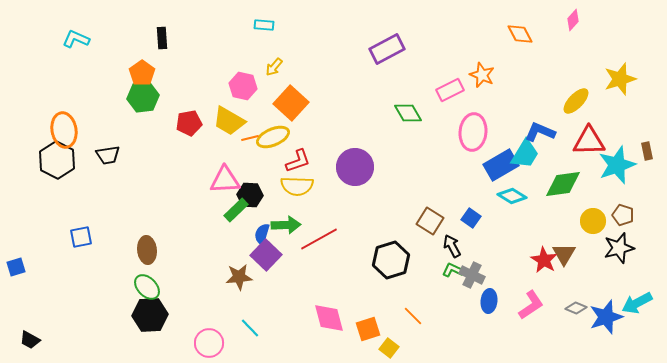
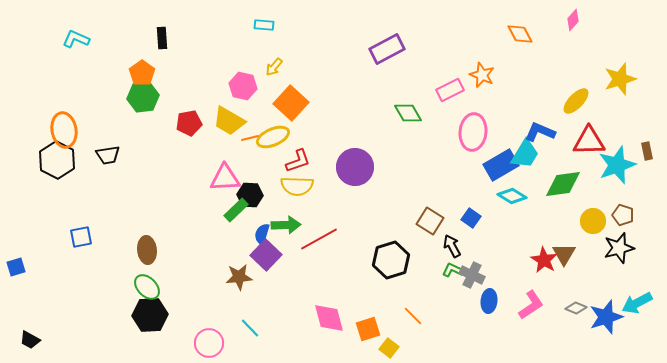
pink triangle at (225, 180): moved 2 px up
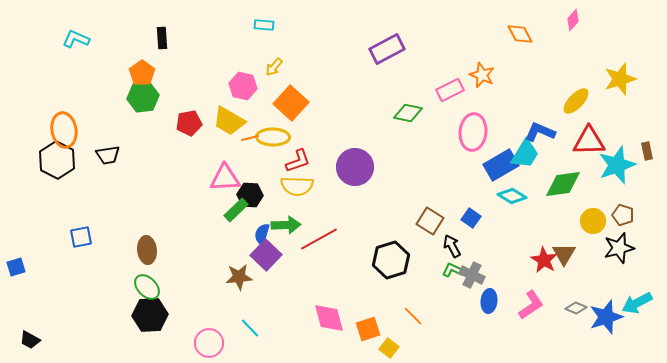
green diamond at (408, 113): rotated 48 degrees counterclockwise
yellow ellipse at (273, 137): rotated 24 degrees clockwise
